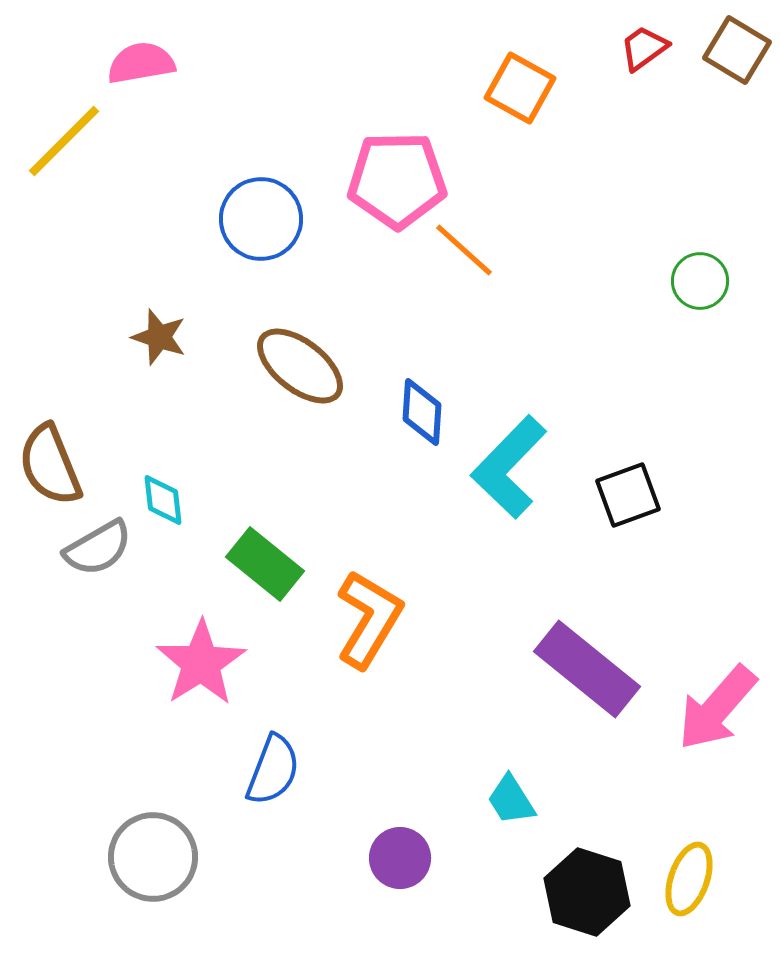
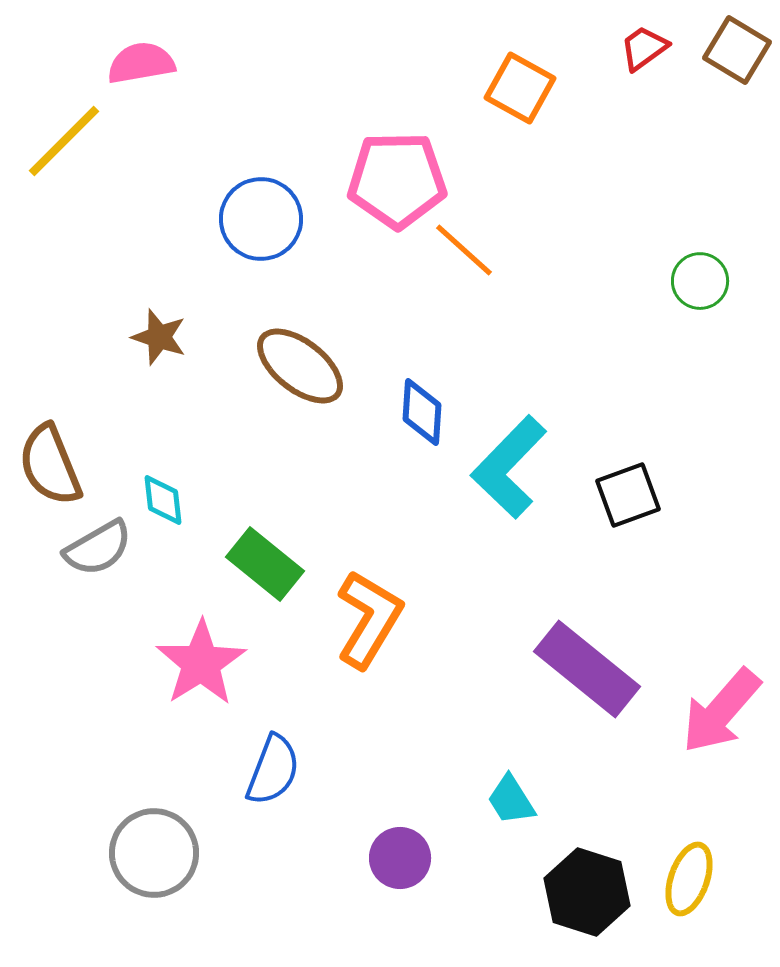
pink arrow: moved 4 px right, 3 px down
gray circle: moved 1 px right, 4 px up
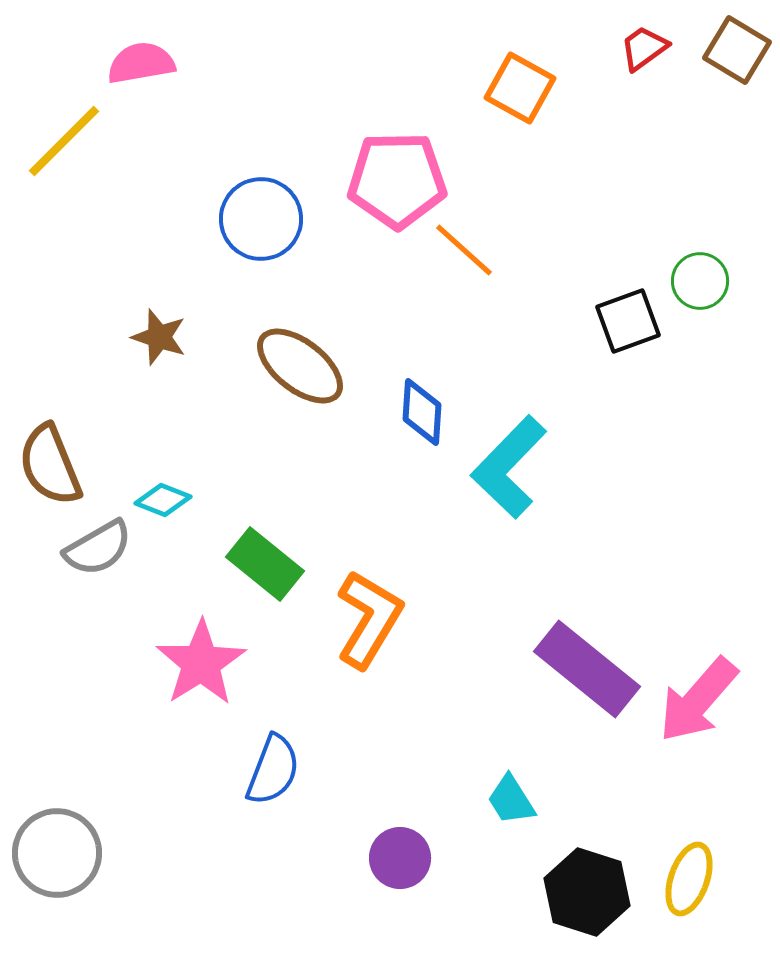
black square: moved 174 px up
cyan diamond: rotated 62 degrees counterclockwise
pink arrow: moved 23 px left, 11 px up
gray circle: moved 97 px left
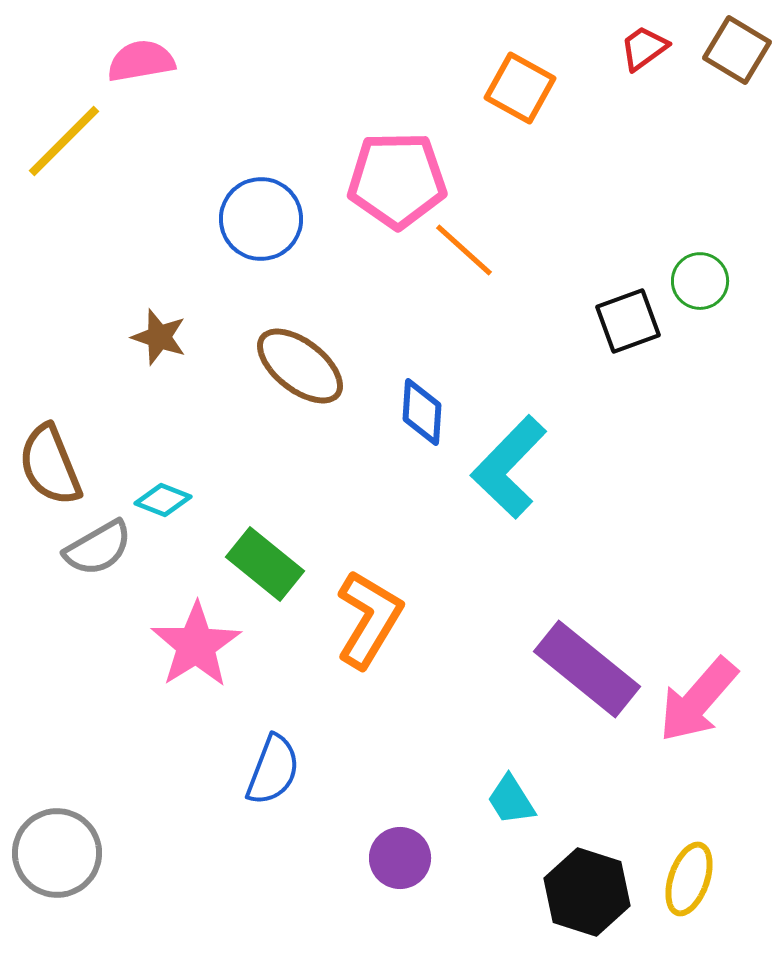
pink semicircle: moved 2 px up
pink star: moved 5 px left, 18 px up
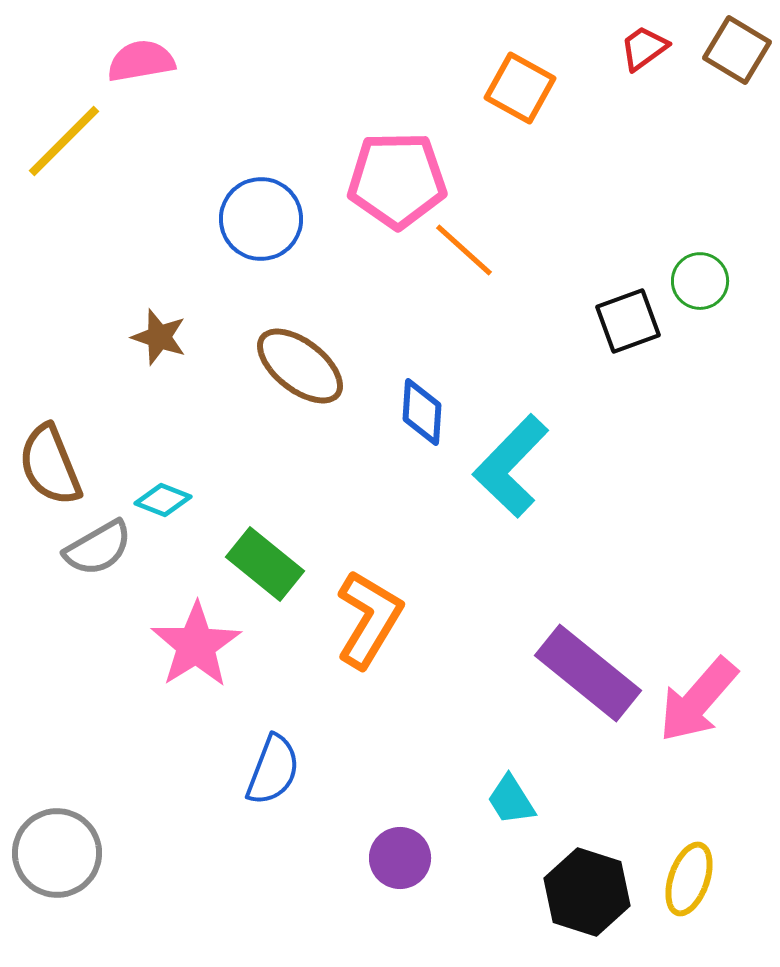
cyan L-shape: moved 2 px right, 1 px up
purple rectangle: moved 1 px right, 4 px down
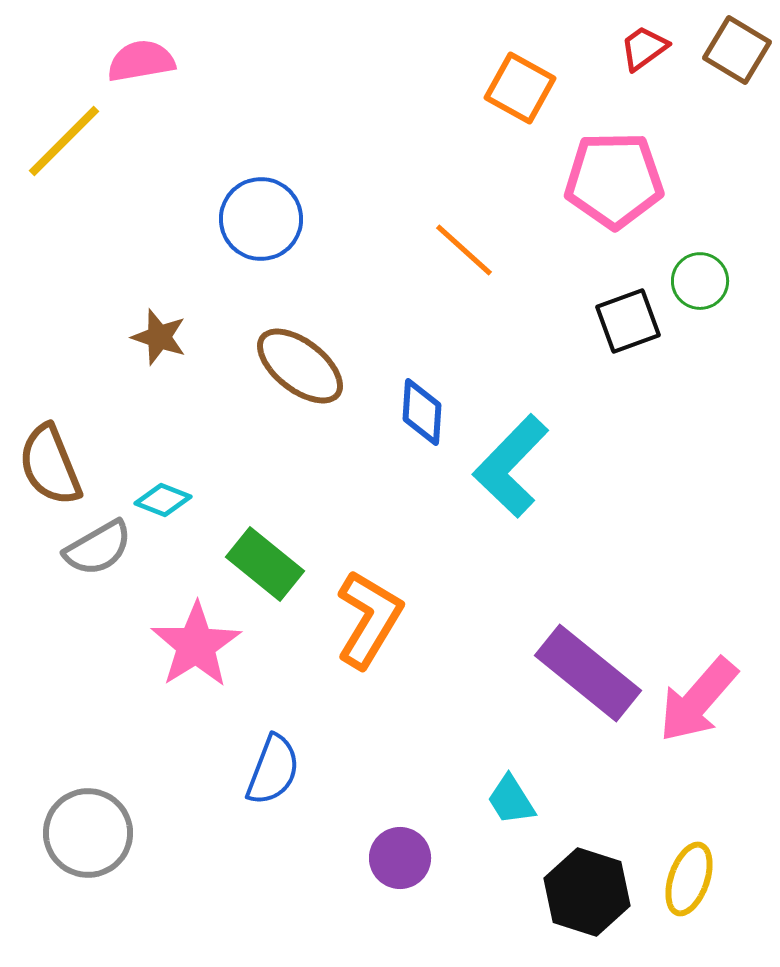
pink pentagon: moved 217 px right
gray circle: moved 31 px right, 20 px up
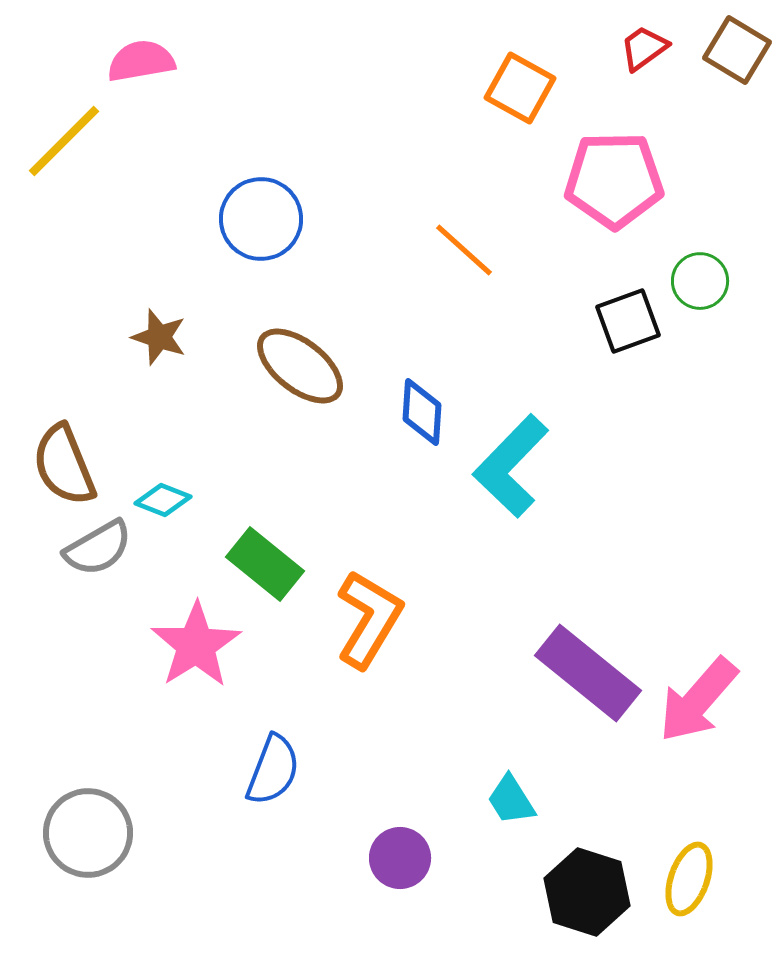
brown semicircle: moved 14 px right
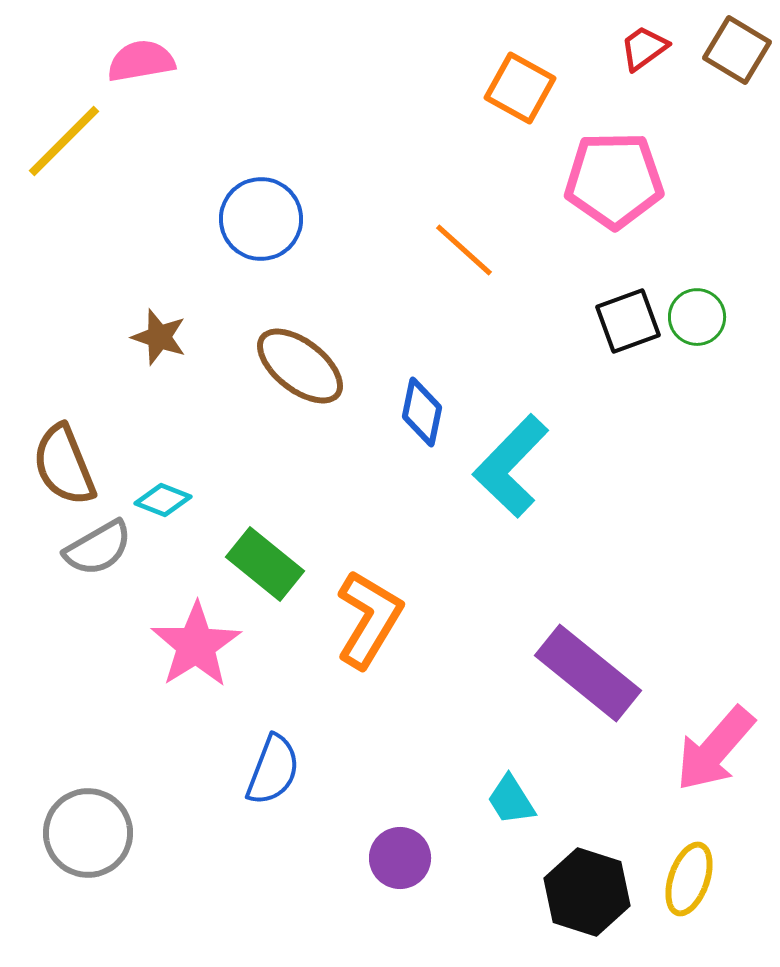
green circle: moved 3 px left, 36 px down
blue diamond: rotated 8 degrees clockwise
pink arrow: moved 17 px right, 49 px down
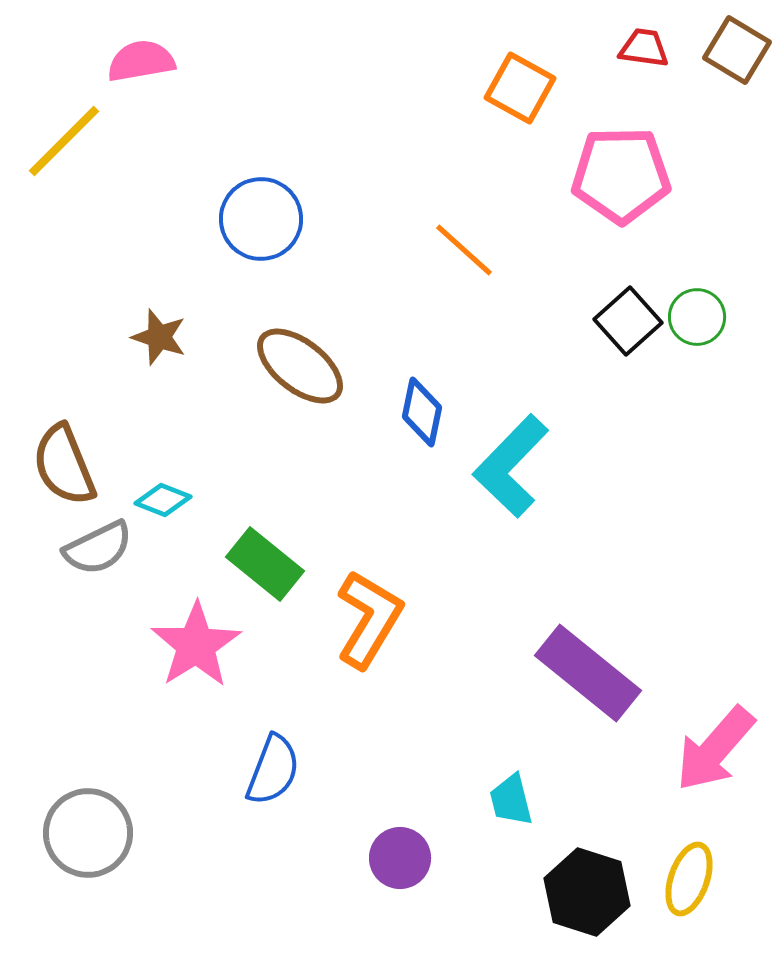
red trapezoid: rotated 44 degrees clockwise
pink pentagon: moved 7 px right, 5 px up
black square: rotated 22 degrees counterclockwise
gray semicircle: rotated 4 degrees clockwise
cyan trapezoid: rotated 18 degrees clockwise
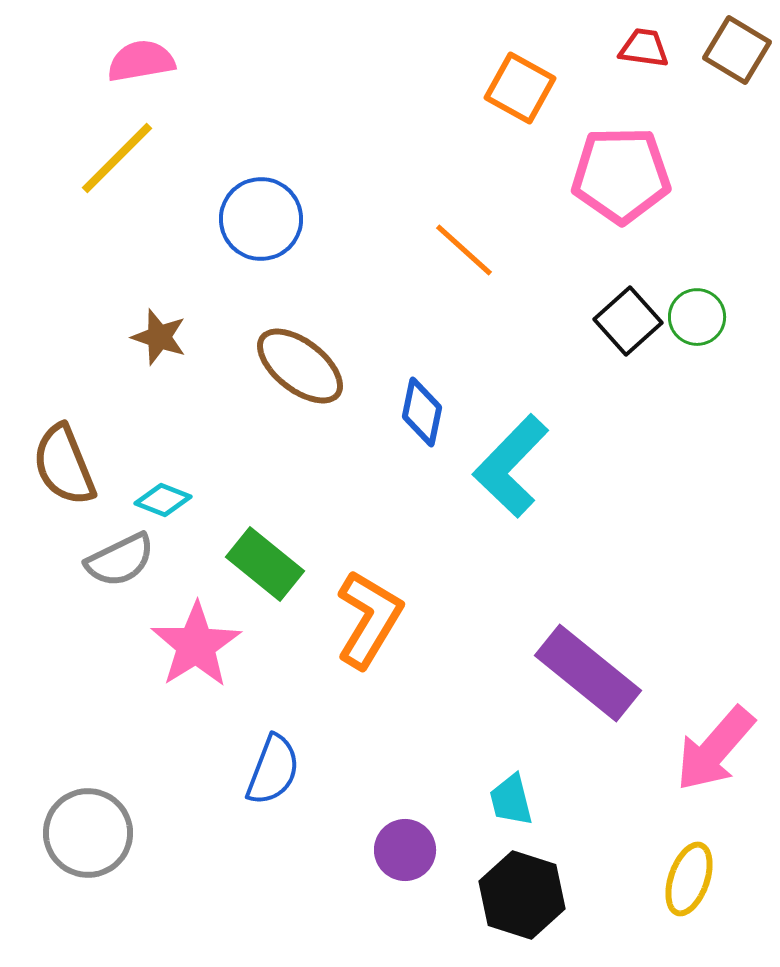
yellow line: moved 53 px right, 17 px down
gray semicircle: moved 22 px right, 12 px down
purple circle: moved 5 px right, 8 px up
black hexagon: moved 65 px left, 3 px down
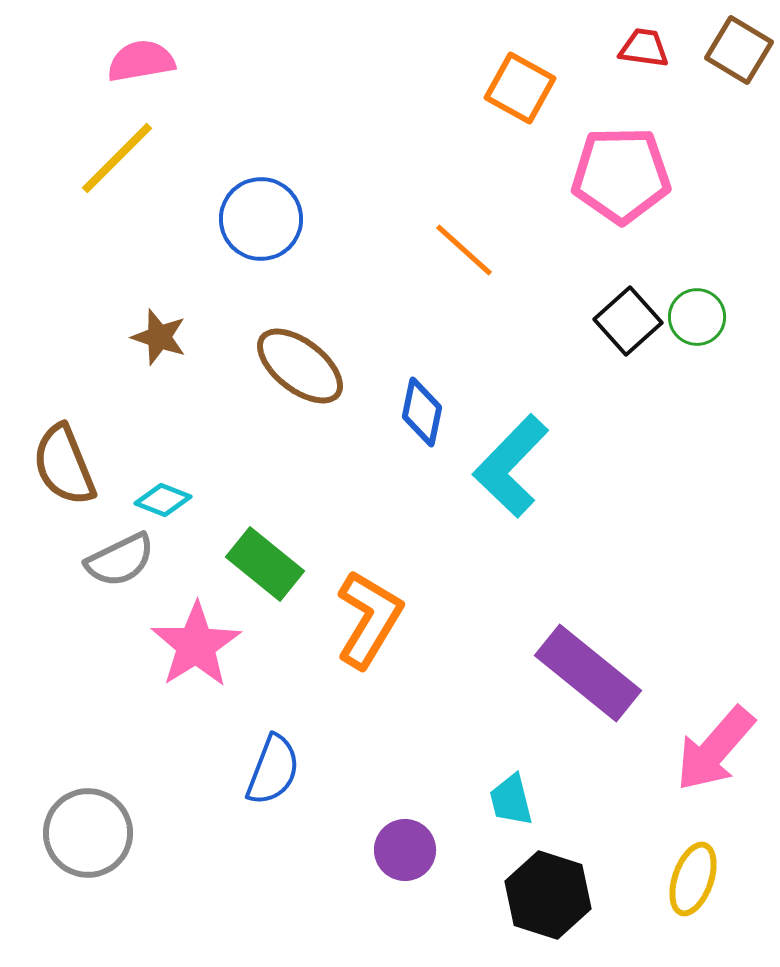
brown square: moved 2 px right
yellow ellipse: moved 4 px right
black hexagon: moved 26 px right
